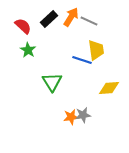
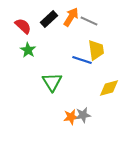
yellow diamond: rotated 10 degrees counterclockwise
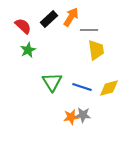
gray line: moved 9 px down; rotated 24 degrees counterclockwise
green star: rotated 14 degrees clockwise
blue line: moved 27 px down
gray star: rotated 14 degrees clockwise
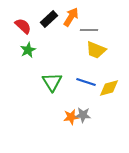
yellow trapezoid: rotated 120 degrees clockwise
blue line: moved 4 px right, 5 px up
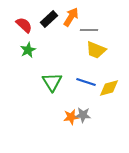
red semicircle: moved 1 px right, 1 px up
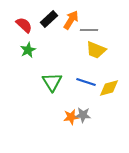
orange arrow: moved 3 px down
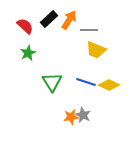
orange arrow: moved 2 px left
red semicircle: moved 1 px right, 1 px down
green star: moved 3 px down
yellow diamond: moved 3 px up; rotated 40 degrees clockwise
gray star: rotated 21 degrees clockwise
